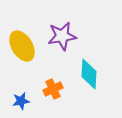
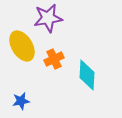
purple star: moved 14 px left, 18 px up
cyan diamond: moved 2 px left, 1 px down
orange cross: moved 1 px right, 30 px up
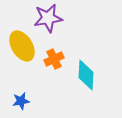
cyan diamond: moved 1 px left
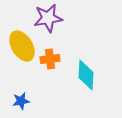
orange cross: moved 4 px left; rotated 18 degrees clockwise
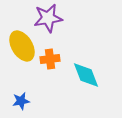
cyan diamond: rotated 24 degrees counterclockwise
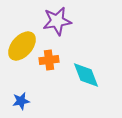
purple star: moved 9 px right, 3 px down
yellow ellipse: rotated 72 degrees clockwise
orange cross: moved 1 px left, 1 px down
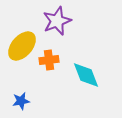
purple star: rotated 12 degrees counterclockwise
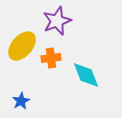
orange cross: moved 2 px right, 2 px up
blue star: rotated 18 degrees counterclockwise
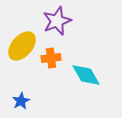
cyan diamond: rotated 8 degrees counterclockwise
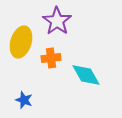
purple star: rotated 16 degrees counterclockwise
yellow ellipse: moved 1 px left, 4 px up; rotated 24 degrees counterclockwise
blue star: moved 3 px right, 1 px up; rotated 24 degrees counterclockwise
